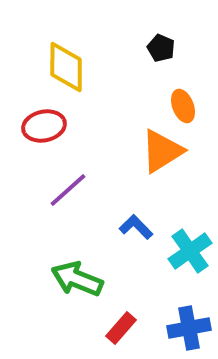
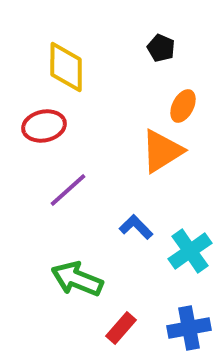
orange ellipse: rotated 48 degrees clockwise
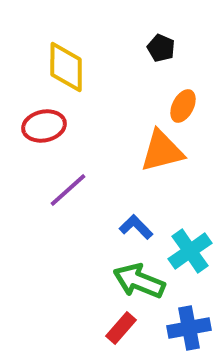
orange triangle: rotated 18 degrees clockwise
green arrow: moved 62 px right, 2 px down
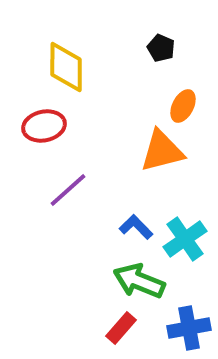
cyan cross: moved 5 px left, 12 px up
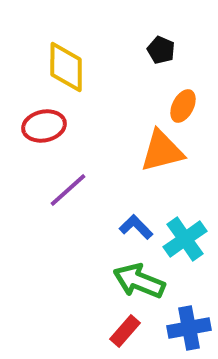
black pentagon: moved 2 px down
red rectangle: moved 4 px right, 3 px down
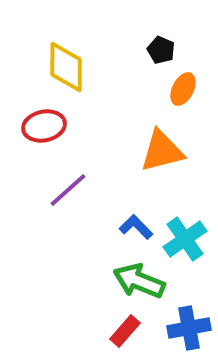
orange ellipse: moved 17 px up
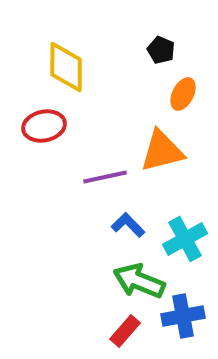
orange ellipse: moved 5 px down
purple line: moved 37 px right, 13 px up; rotated 30 degrees clockwise
blue L-shape: moved 8 px left, 2 px up
cyan cross: rotated 6 degrees clockwise
blue cross: moved 6 px left, 12 px up
